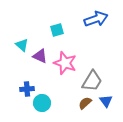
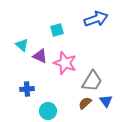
cyan circle: moved 6 px right, 8 px down
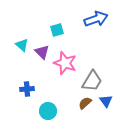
purple triangle: moved 2 px right, 4 px up; rotated 21 degrees clockwise
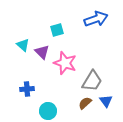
cyan triangle: moved 1 px right
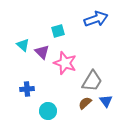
cyan square: moved 1 px right, 1 px down
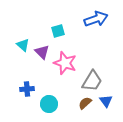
cyan circle: moved 1 px right, 7 px up
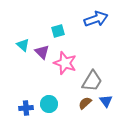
blue cross: moved 1 px left, 19 px down
